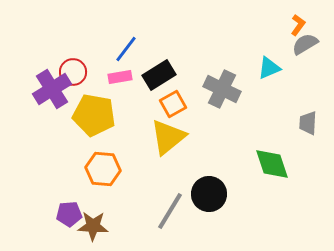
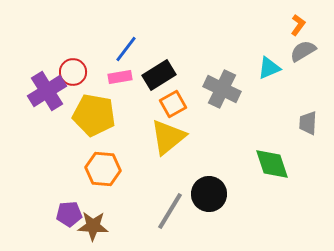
gray semicircle: moved 2 px left, 7 px down
purple cross: moved 5 px left, 2 px down
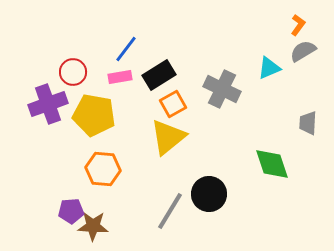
purple cross: moved 1 px right, 13 px down; rotated 12 degrees clockwise
purple pentagon: moved 2 px right, 3 px up
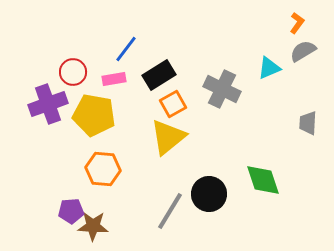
orange L-shape: moved 1 px left, 2 px up
pink rectangle: moved 6 px left, 2 px down
green diamond: moved 9 px left, 16 px down
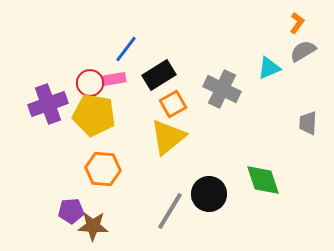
red circle: moved 17 px right, 11 px down
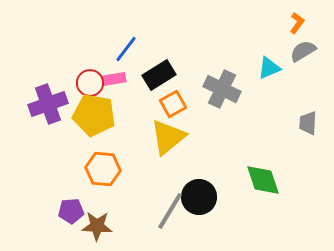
black circle: moved 10 px left, 3 px down
brown star: moved 4 px right
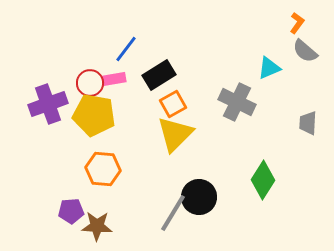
gray semicircle: moved 2 px right; rotated 108 degrees counterclockwise
gray cross: moved 15 px right, 13 px down
yellow triangle: moved 7 px right, 3 px up; rotated 6 degrees counterclockwise
green diamond: rotated 51 degrees clockwise
gray line: moved 3 px right, 2 px down
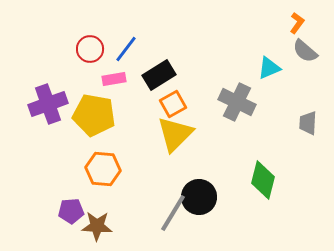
red circle: moved 34 px up
green diamond: rotated 18 degrees counterclockwise
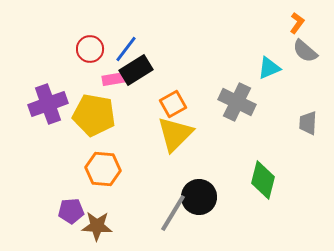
black rectangle: moved 23 px left, 5 px up
